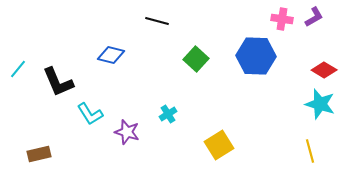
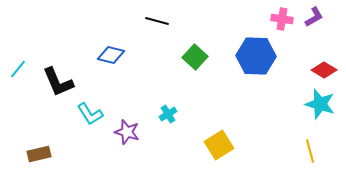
green square: moved 1 px left, 2 px up
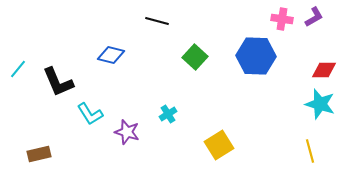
red diamond: rotated 30 degrees counterclockwise
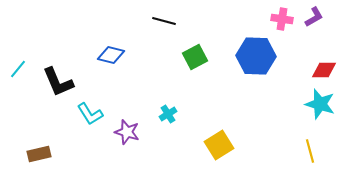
black line: moved 7 px right
green square: rotated 20 degrees clockwise
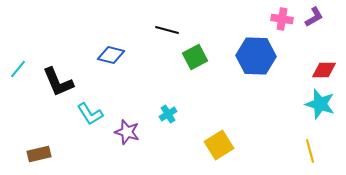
black line: moved 3 px right, 9 px down
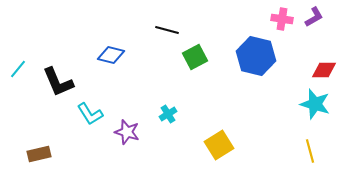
blue hexagon: rotated 12 degrees clockwise
cyan star: moved 5 px left
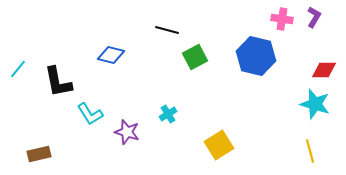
purple L-shape: rotated 30 degrees counterclockwise
black L-shape: rotated 12 degrees clockwise
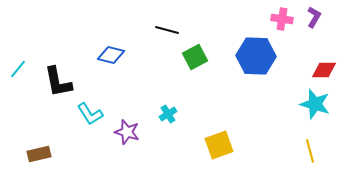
blue hexagon: rotated 12 degrees counterclockwise
yellow square: rotated 12 degrees clockwise
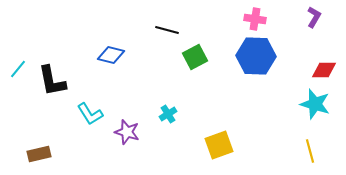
pink cross: moved 27 px left
black L-shape: moved 6 px left, 1 px up
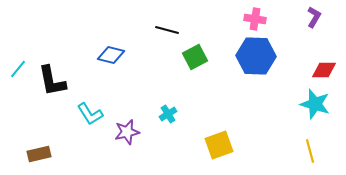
purple star: rotated 30 degrees counterclockwise
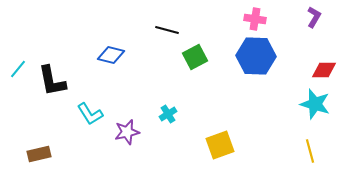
yellow square: moved 1 px right
